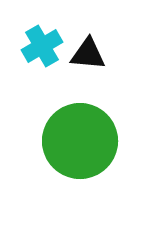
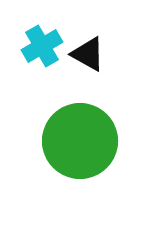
black triangle: rotated 24 degrees clockwise
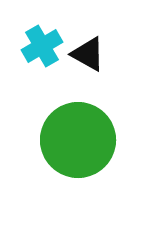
green circle: moved 2 px left, 1 px up
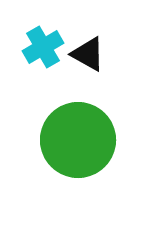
cyan cross: moved 1 px right, 1 px down
